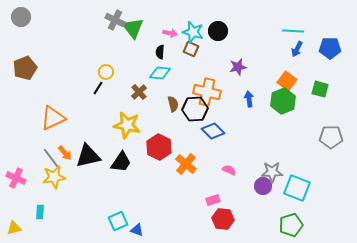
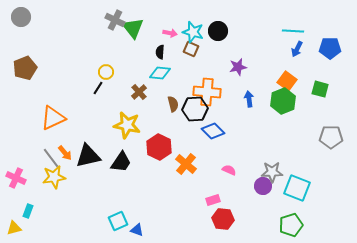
orange cross at (207, 92): rotated 8 degrees counterclockwise
cyan rectangle at (40, 212): moved 12 px left, 1 px up; rotated 16 degrees clockwise
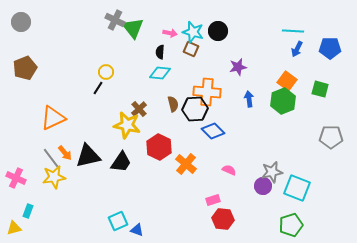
gray circle at (21, 17): moved 5 px down
brown cross at (139, 92): moved 17 px down
gray star at (272, 172): rotated 10 degrees counterclockwise
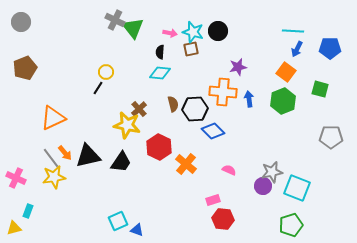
brown square at (191, 49): rotated 35 degrees counterclockwise
orange square at (287, 81): moved 1 px left, 9 px up
orange cross at (207, 92): moved 16 px right
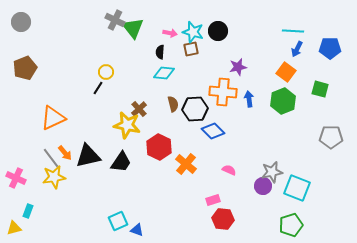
cyan diamond at (160, 73): moved 4 px right
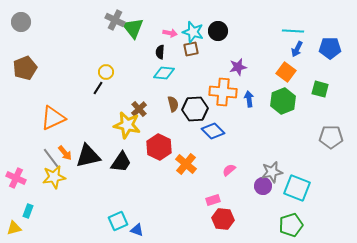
pink semicircle at (229, 170): rotated 64 degrees counterclockwise
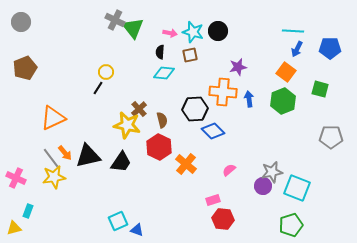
brown square at (191, 49): moved 1 px left, 6 px down
brown semicircle at (173, 104): moved 11 px left, 16 px down
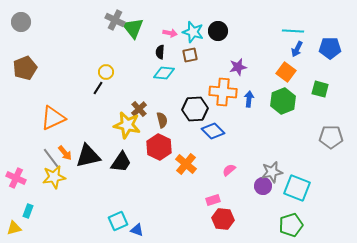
blue arrow at (249, 99): rotated 14 degrees clockwise
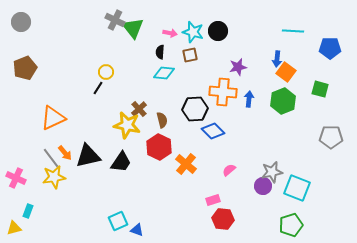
blue arrow at (297, 49): moved 20 px left, 10 px down; rotated 21 degrees counterclockwise
